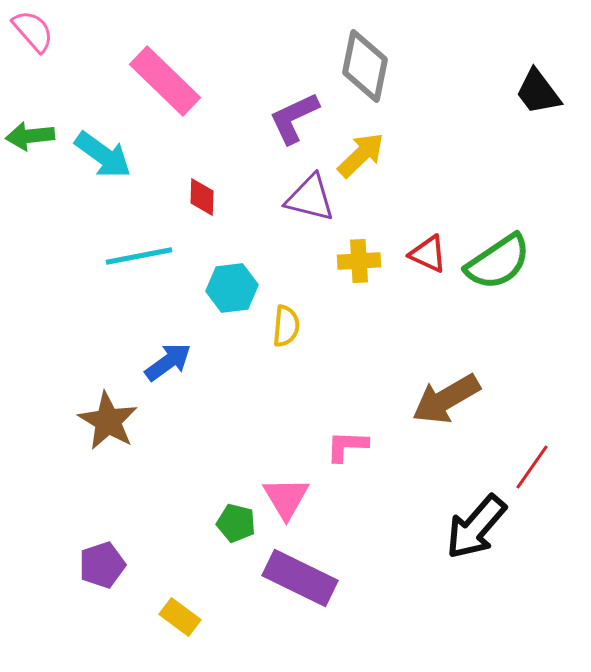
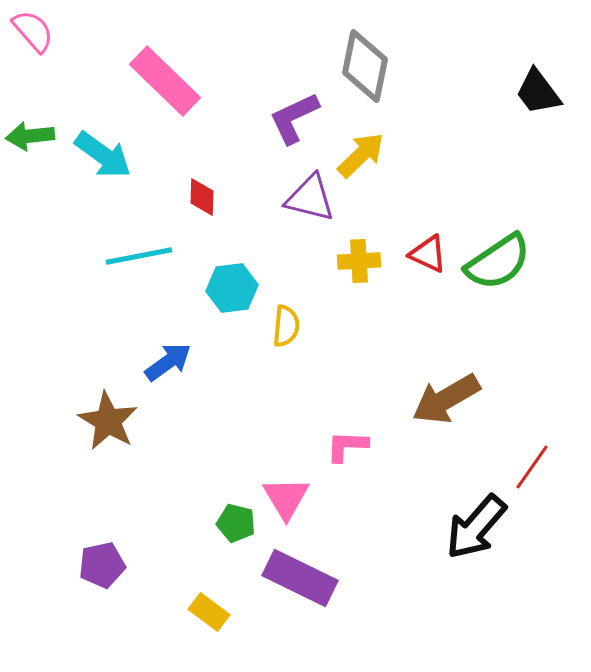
purple pentagon: rotated 6 degrees clockwise
yellow rectangle: moved 29 px right, 5 px up
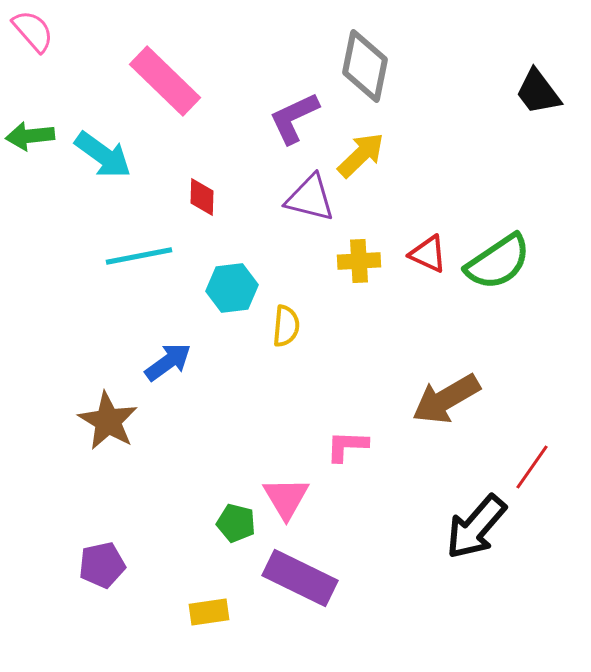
yellow rectangle: rotated 45 degrees counterclockwise
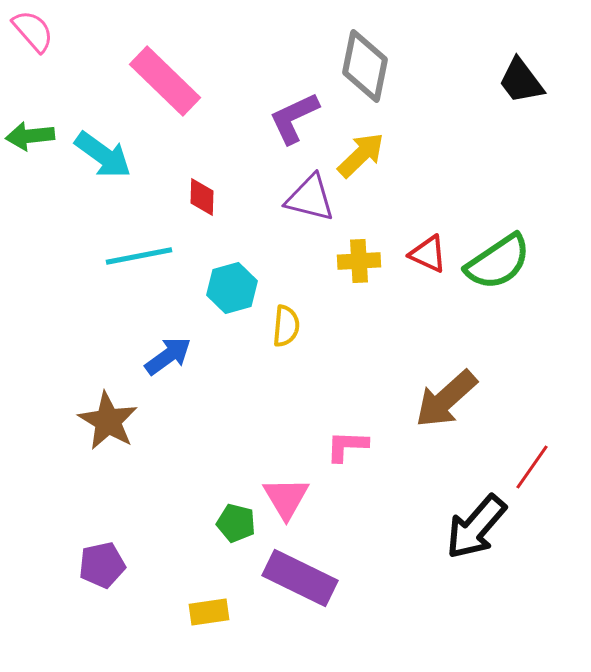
black trapezoid: moved 17 px left, 11 px up
cyan hexagon: rotated 9 degrees counterclockwise
blue arrow: moved 6 px up
brown arrow: rotated 12 degrees counterclockwise
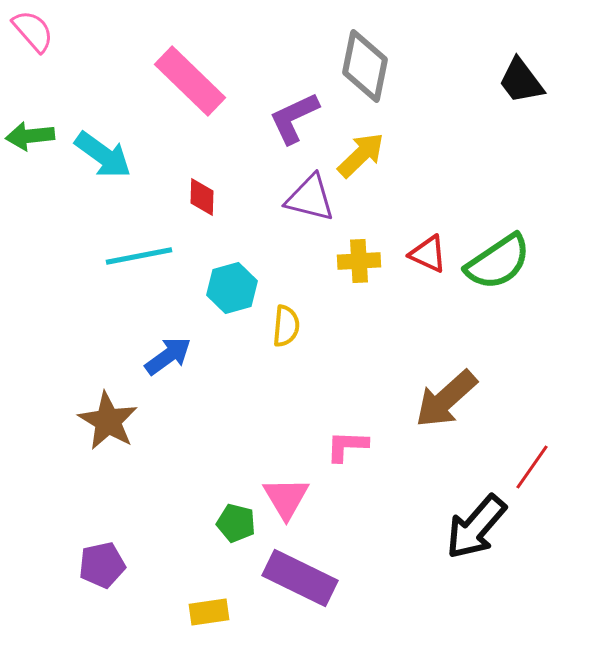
pink rectangle: moved 25 px right
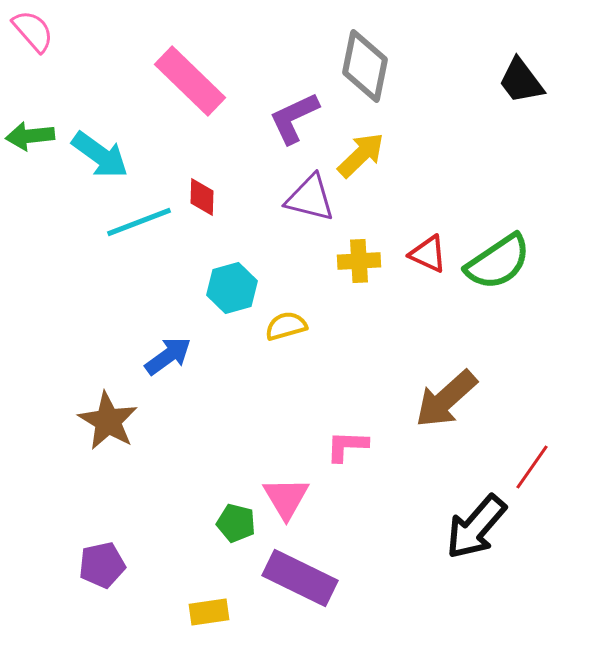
cyan arrow: moved 3 px left
cyan line: moved 34 px up; rotated 10 degrees counterclockwise
yellow semicircle: rotated 111 degrees counterclockwise
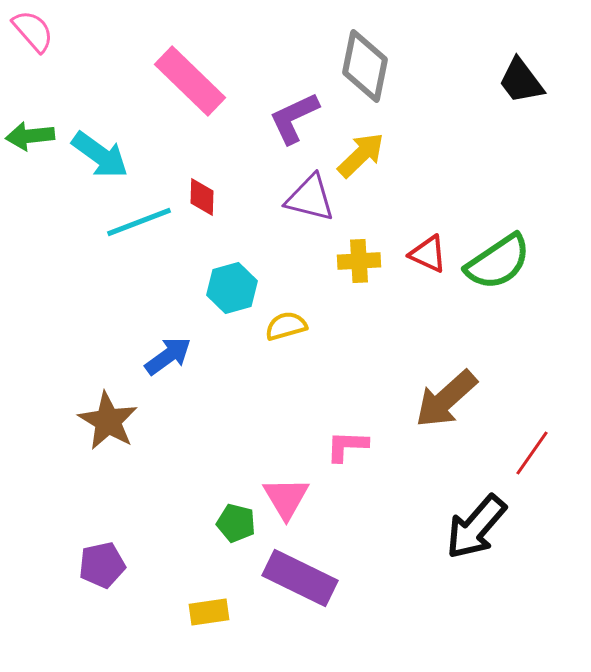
red line: moved 14 px up
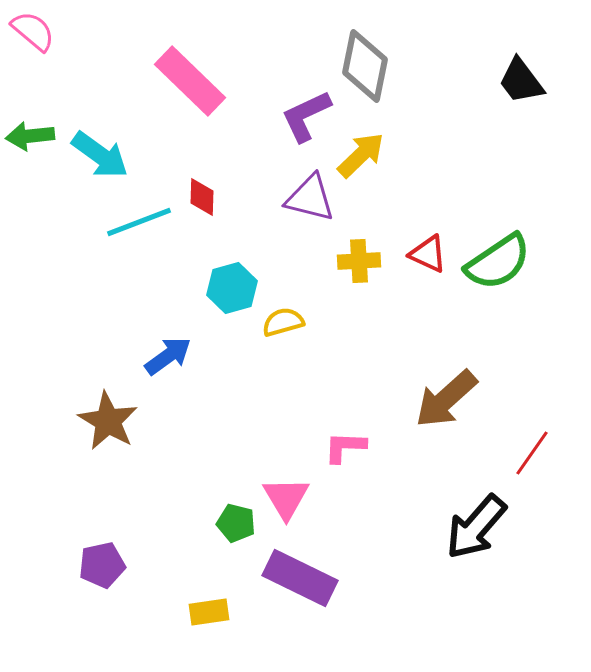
pink semicircle: rotated 9 degrees counterclockwise
purple L-shape: moved 12 px right, 2 px up
yellow semicircle: moved 3 px left, 4 px up
pink L-shape: moved 2 px left, 1 px down
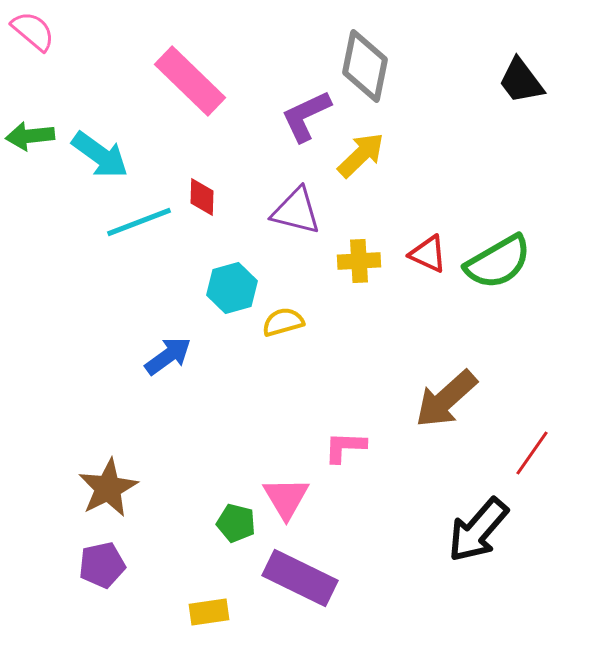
purple triangle: moved 14 px left, 13 px down
green semicircle: rotated 4 degrees clockwise
brown star: moved 67 px down; rotated 14 degrees clockwise
black arrow: moved 2 px right, 3 px down
